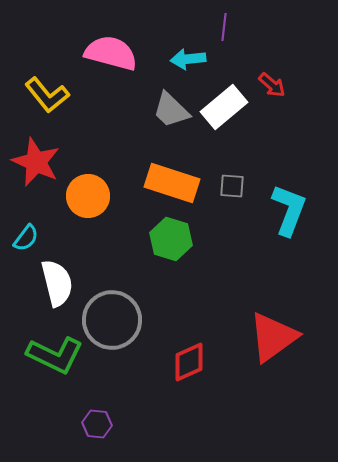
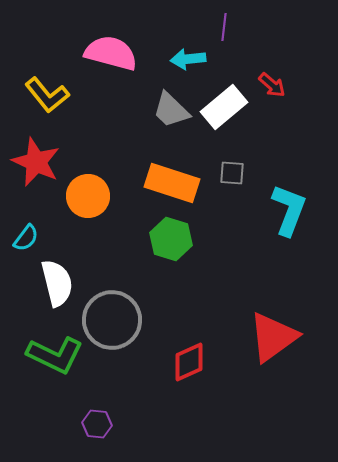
gray square: moved 13 px up
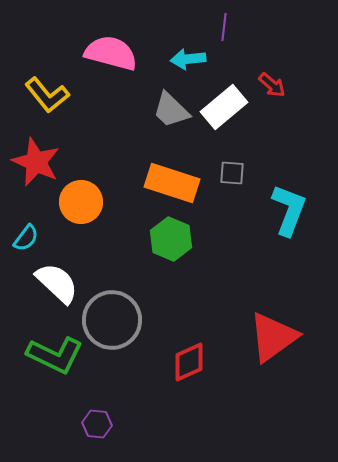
orange circle: moved 7 px left, 6 px down
green hexagon: rotated 6 degrees clockwise
white semicircle: rotated 33 degrees counterclockwise
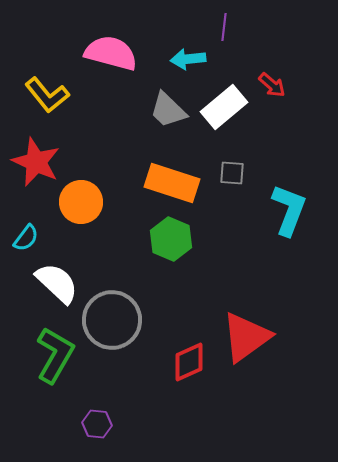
gray trapezoid: moved 3 px left
red triangle: moved 27 px left
green L-shape: rotated 86 degrees counterclockwise
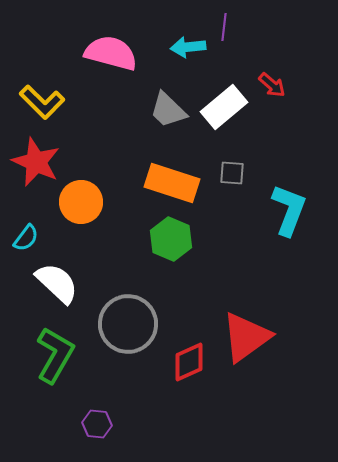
cyan arrow: moved 12 px up
yellow L-shape: moved 5 px left, 7 px down; rotated 6 degrees counterclockwise
gray circle: moved 16 px right, 4 px down
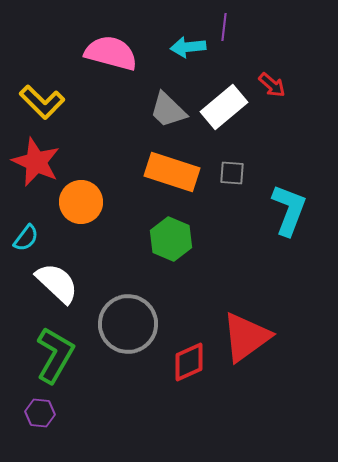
orange rectangle: moved 11 px up
purple hexagon: moved 57 px left, 11 px up
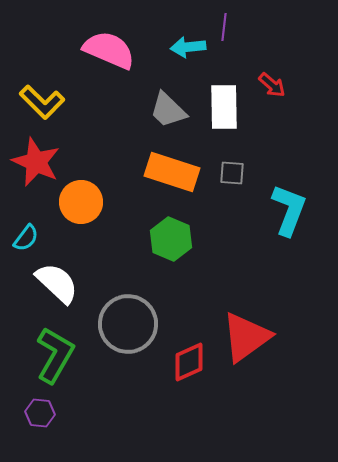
pink semicircle: moved 2 px left, 3 px up; rotated 8 degrees clockwise
white rectangle: rotated 51 degrees counterclockwise
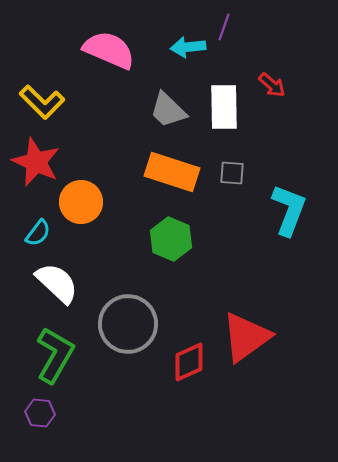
purple line: rotated 12 degrees clockwise
cyan semicircle: moved 12 px right, 5 px up
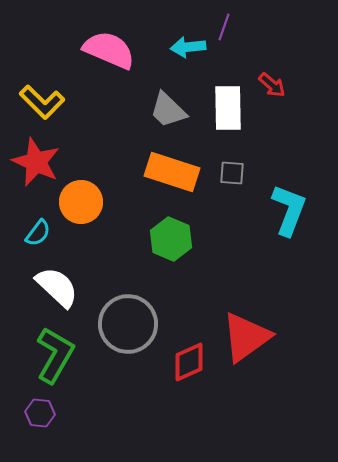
white rectangle: moved 4 px right, 1 px down
white semicircle: moved 4 px down
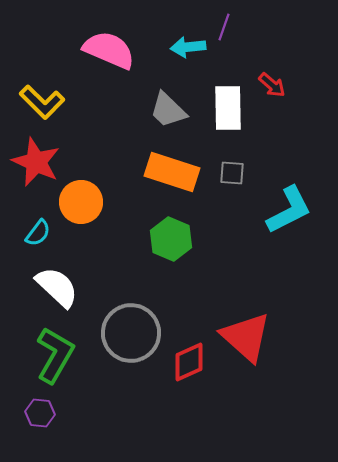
cyan L-shape: rotated 42 degrees clockwise
gray circle: moved 3 px right, 9 px down
red triangle: rotated 42 degrees counterclockwise
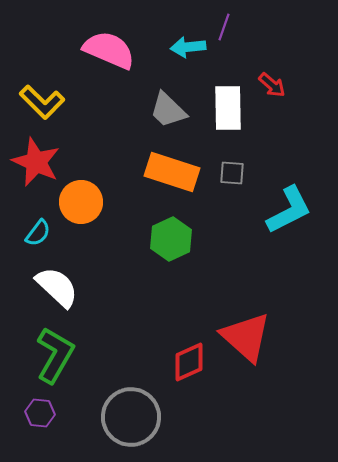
green hexagon: rotated 12 degrees clockwise
gray circle: moved 84 px down
